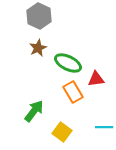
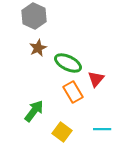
gray hexagon: moved 5 px left
red triangle: rotated 42 degrees counterclockwise
cyan line: moved 2 px left, 2 px down
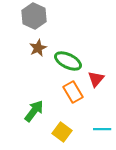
green ellipse: moved 2 px up
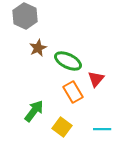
gray hexagon: moved 9 px left
yellow square: moved 5 px up
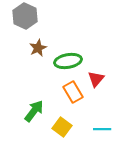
green ellipse: rotated 36 degrees counterclockwise
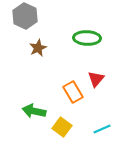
green ellipse: moved 19 px right, 23 px up; rotated 12 degrees clockwise
green arrow: rotated 115 degrees counterclockwise
cyan line: rotated 24 degrees counterclockwise
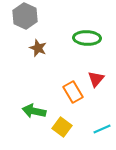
brown star: rotated 24 degrees counterclockwise
